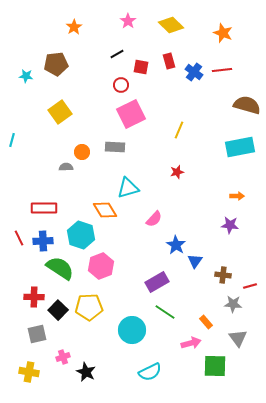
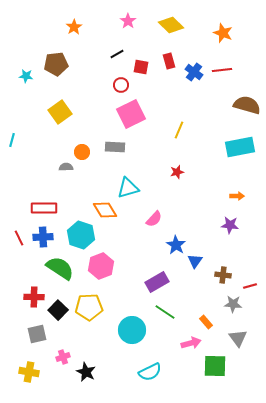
blue cross at (43, 241): moved 4 px up
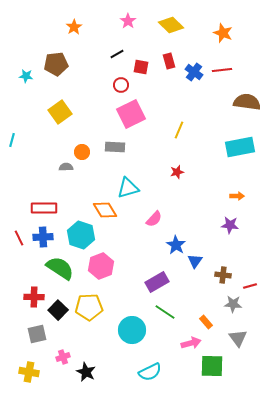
brown semicircle at (247, 105): moved 3 px up; rotated 8 degrees counterclockwise
green square at (215, 366): moved 3 px left
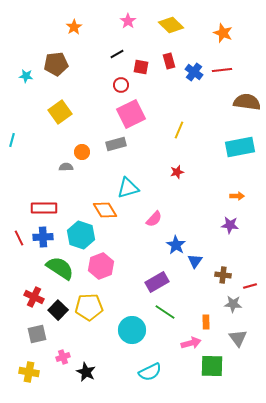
gray rectangle at (115, 147): moved 1 px right, 3 px up; rotated 18 degrees counterclockwise
red cross at (34, 297): rotated 24 degrees clockwise
orange rectangle at (206, 322): rotated 40 degrees clockwise
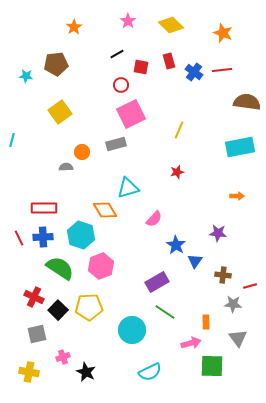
purple star at (230, 225): moved 12 px left, 8 px down
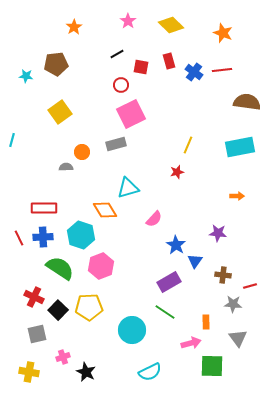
yellow line at (179, 130): moved 9 px right, 15 px down
purple rectangle at (157, 282): moved 12 px right
